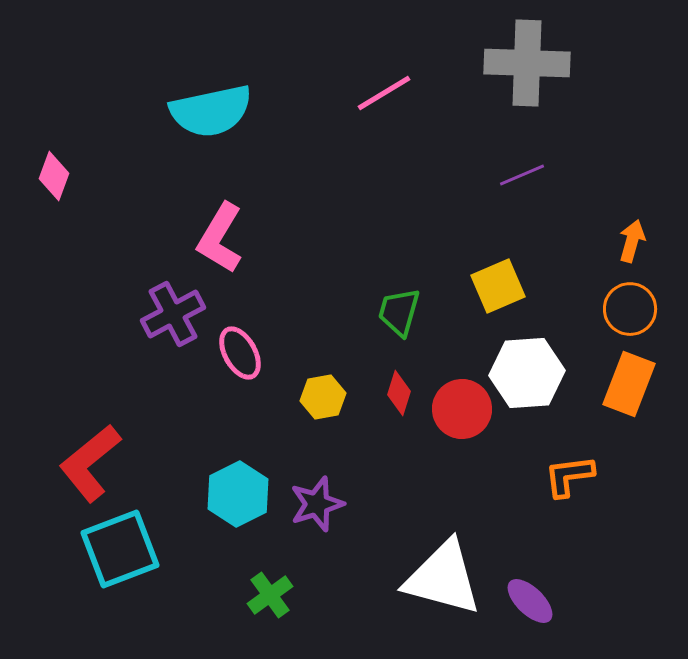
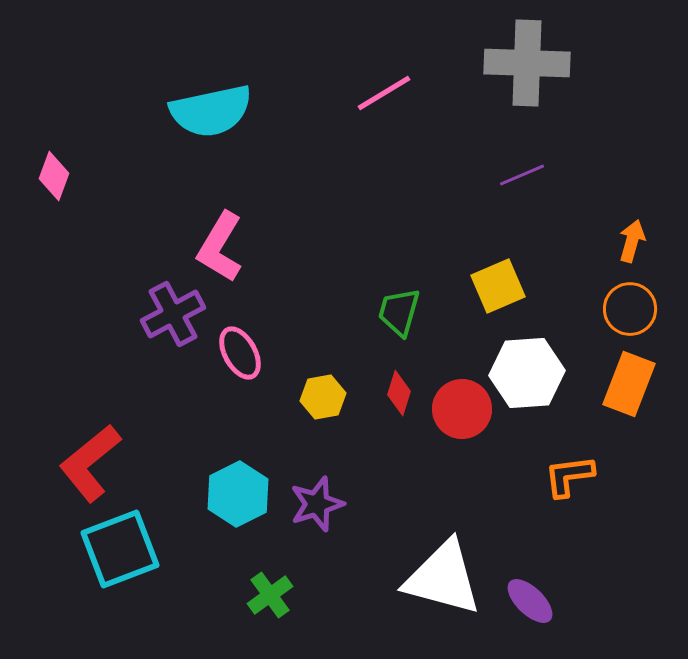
pink L-shape: moved 9 px down
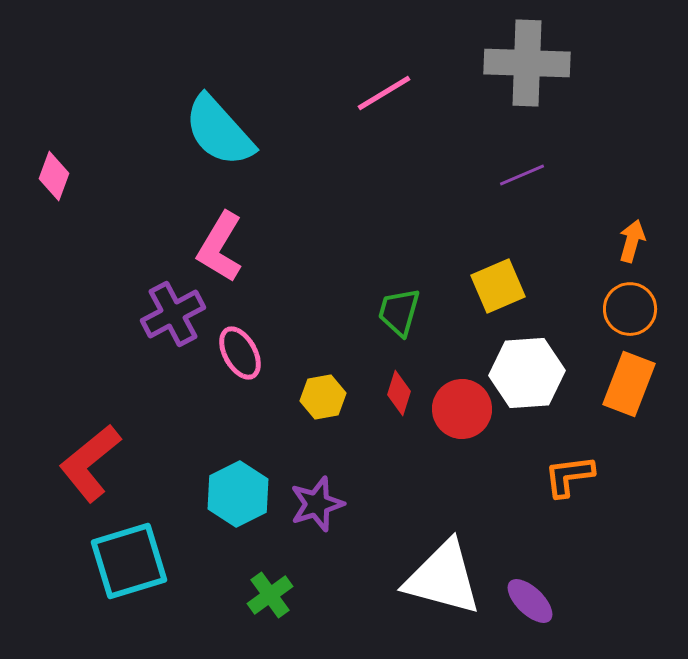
cyan semicircle: moved 8 px right, 20 px down; rotated 60 degrees clockwise
cyan square: moved 9 px right, 12 px down; rotated 4 degrees clockwise
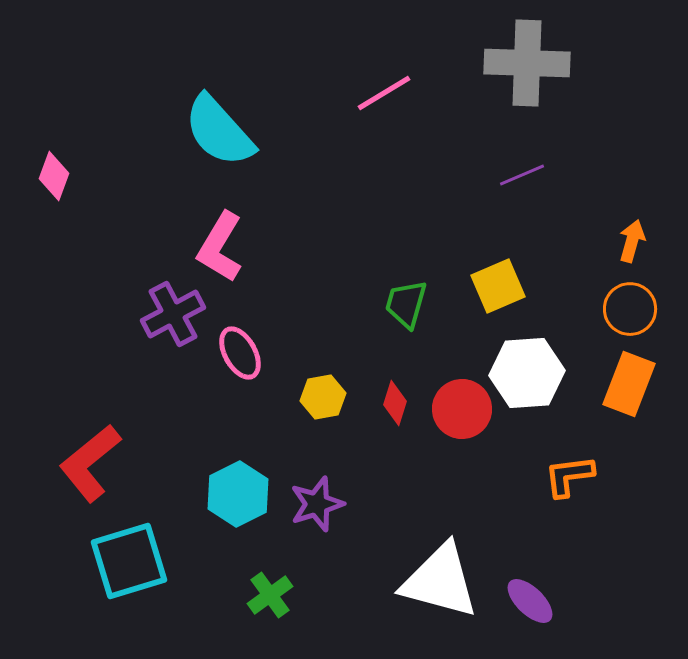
green trapezoid: moved 7 px right, 8 px up
red diamond: moved 4 px left, 10 px down
white triangle: moved 3 px left, 3 px down
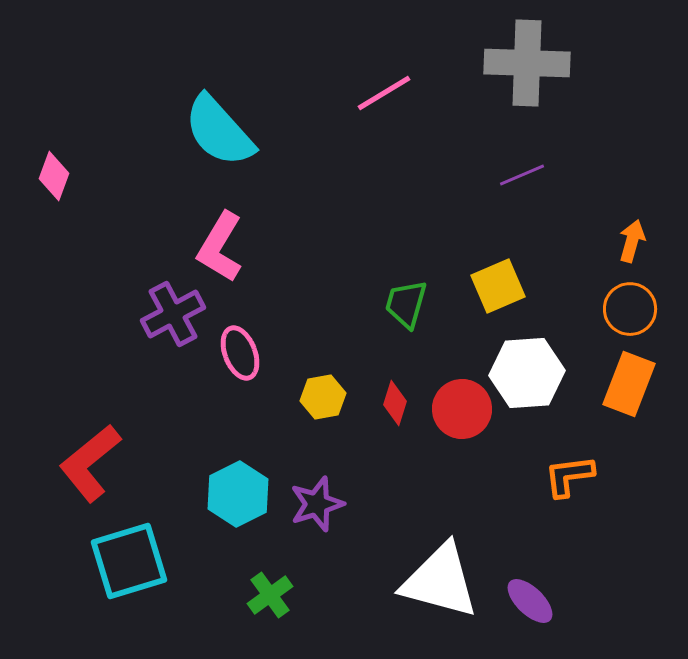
pink ellipse: rotated 8 degrees clockwise
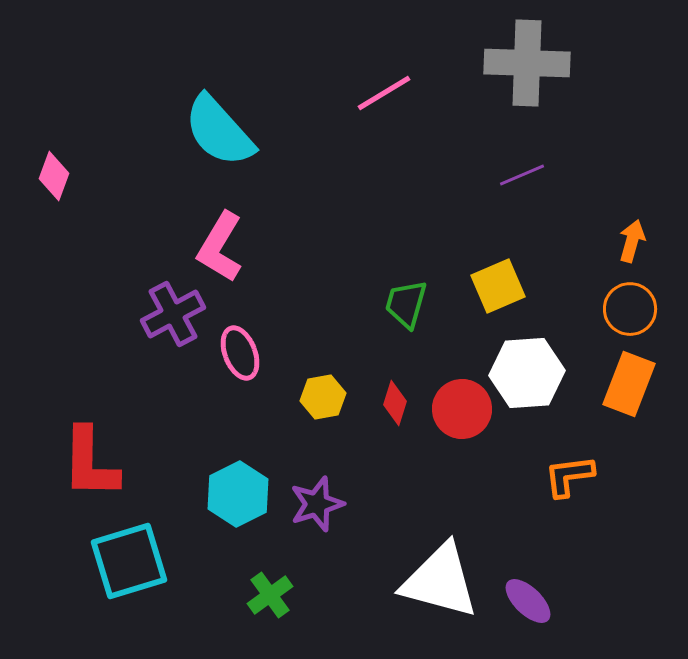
red L-shape: rotated 50 degrees counterclockwise
purple ellipse: moved 2 px left
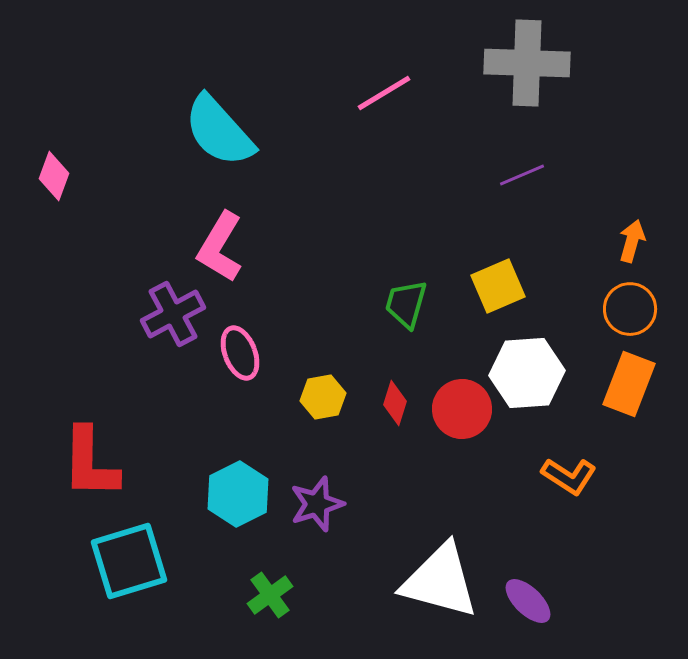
orange L-shape: rotated 140 degrees counterclockwise
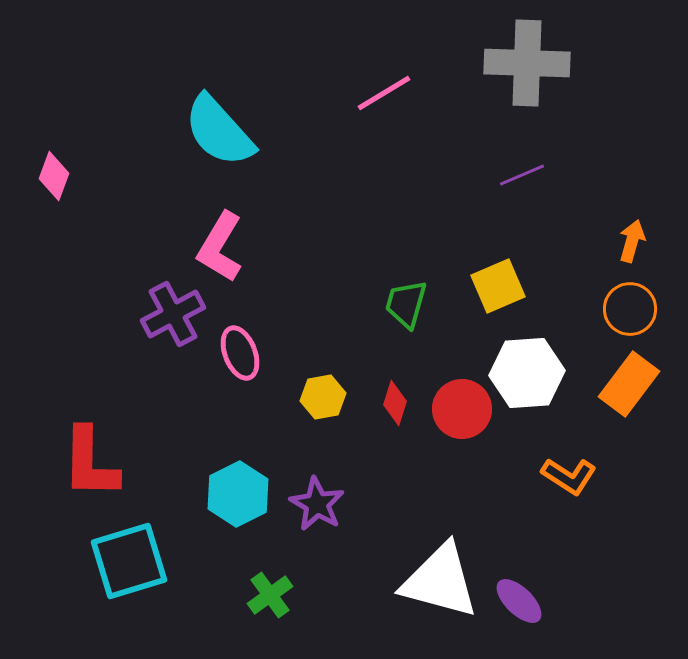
orange rectangle: rotated 16 degrees clockwise
purple star: rotated 24 degrees counterclockwise
purple ellipse: moved 9 px left
